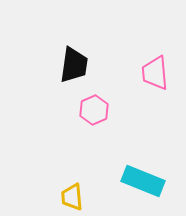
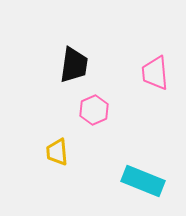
yellow trapezoid: moved 15 px left, 45 px up
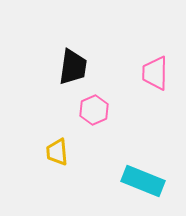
black trapezoid: moved 1 px left, 2 px down
pink trapezoid: rotated 6 degrees clockwise
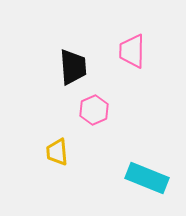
black trapezoid: rotated 12 degrees counterclockwise
pink trapezoid: moved 23 px left, 22 px up
cyan rectangle: moved 4 px right, 3 px up
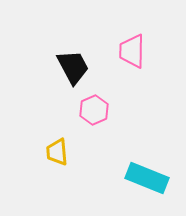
black trapezoid: rotated 24 degrees counterclockwise
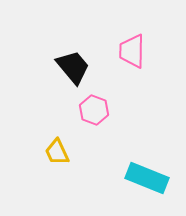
black trapezoid: rotated 12 degrees counterclockwise
pink hexagon: rotated 16 degrees counterclockwise
yellow trapezoid: rotated 20 degrees counterclockwise
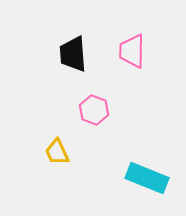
black trapezoid: moved 13 px up; rotated 144 degrees counterclockwise
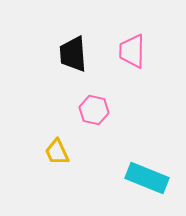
pink hexagon: rotated 8 degrees counterclockwise
